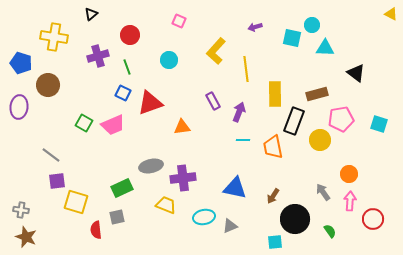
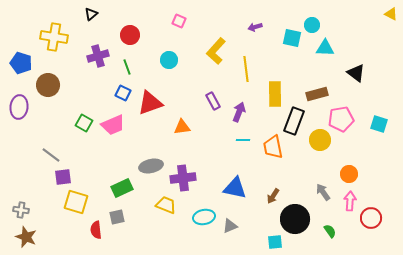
purple square at (57, 181): moved 6 px right, 4 px up
red circle at (373, 219): moved 2 px left, 1 px up
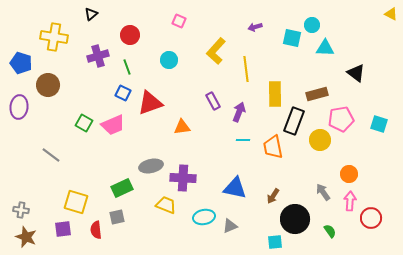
purple square at (63, 177): moved 52 px down
purple cross at (183, 178): rotated 10 degrees clockwise
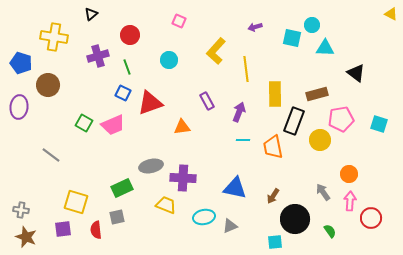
purple rectangle at (213, 101): moved 6 px left
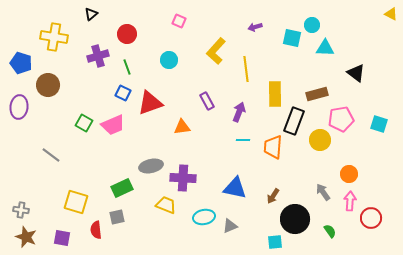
red circle at (130, 35): moved 3 px left, 1 px up
orange trapezoid at (273, 147): rotated 15 degrees clockwise
purple square at (63, 229): moved 1 px left, 9 px down; rotated 18 degrees clockwise
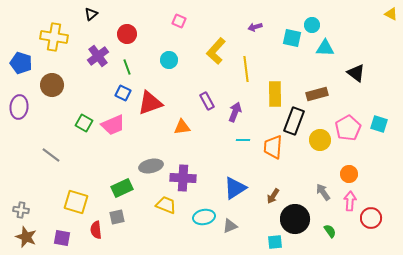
purple cross at (98, 56): rotated 20 degrees counterclockwise
brown circle at (48, 85): moved 4 px right
purple arrow at (239, 112): moved 4 px left
pink pentagon at (341, 119): moved 7 px right, 9 px down; rotated 20 degrees counterclockwise
blue triangle at (235, 188): rotated 45 degrees counterclockwise
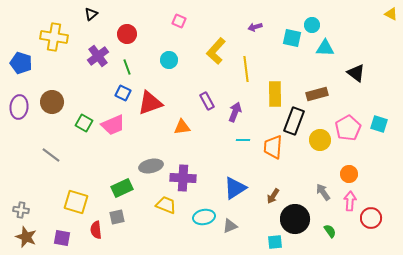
brown circle at (52, 85): moved 17 px down
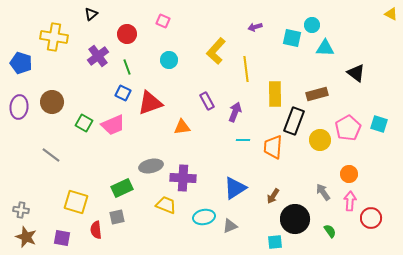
pink square at (179, 21): moved 16 px left
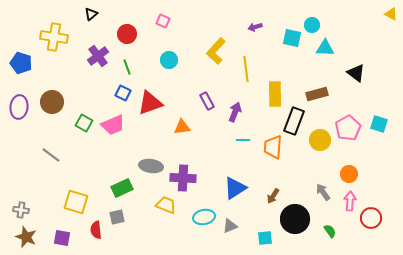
gray ellipse at (151, 166): rotated 20 degrees clockwise
cyan square at (275, 242): moved 10 px left, 4 px up
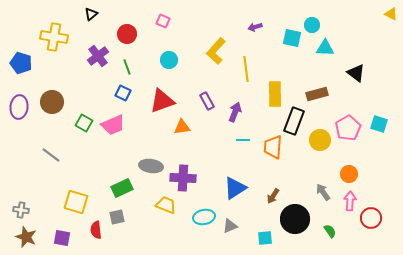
red triangle at (150, 103): moved 12 px right, 2 px up
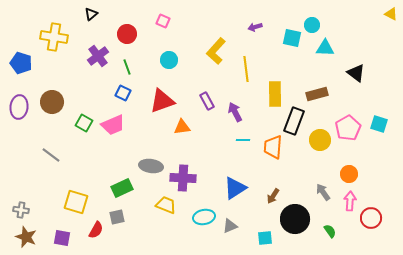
purple arrow at (235, 112): rotated 48 degrees counterclockwise
red semicircle at (96, 230): rotated 144 degrees counterclockwise
